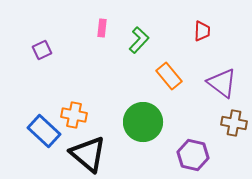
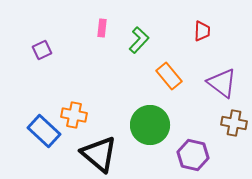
green circle: moved 7 px right, 3 px down
black triangle: moved 11 px right
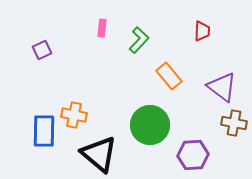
purple triangle: moved 4 px down
blue rectangle: rotated 48 degrees clockwise
purple hexagon: rotated 16 degrees counterclockwise
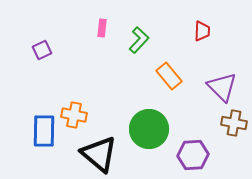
purple triangle: rotated 8 degrees clockwise
green circle: moved 1 px left, 4 px down
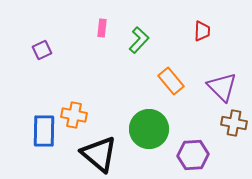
orange rectangle: moved 2 px right, 5 px down
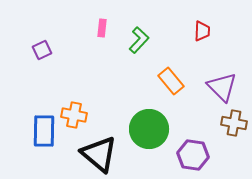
purple hexagon: rotated 12 degrees clockwise
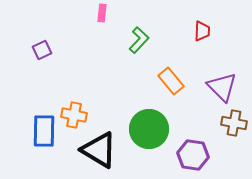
pink rectangle: moved 15 px up
black triangle: moved 4 px up; rotated 9 degrees counterclockwise
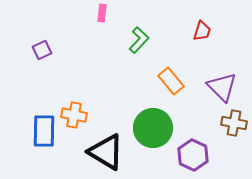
red trapezoid: rotated 15 degrees clockwise
green circle: moved 4 px right, 1 px up
black triangle: moved 7 px right, 2 px down
purple hexagon: rotated 16 degrees clockwise
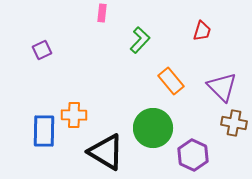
green L-shape: moved 1 px right
orange cross: rotated 10 degrees counterclockwise
